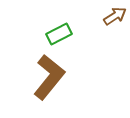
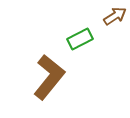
green rectangle: moved 21 px right, 5 px down
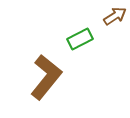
brown L-shape: moved 3 px left
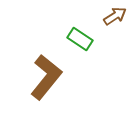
green rectangle: rotated 60 degrees clockwise
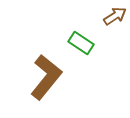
green rectangle: moved 1 px right, 4 px down
